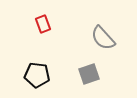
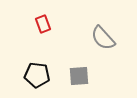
gray square: moved 10 px left, 2 px down; rotated 15 degrees clockwise
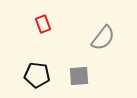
gray semicircle: rotated 100 degrees counterclockwise
